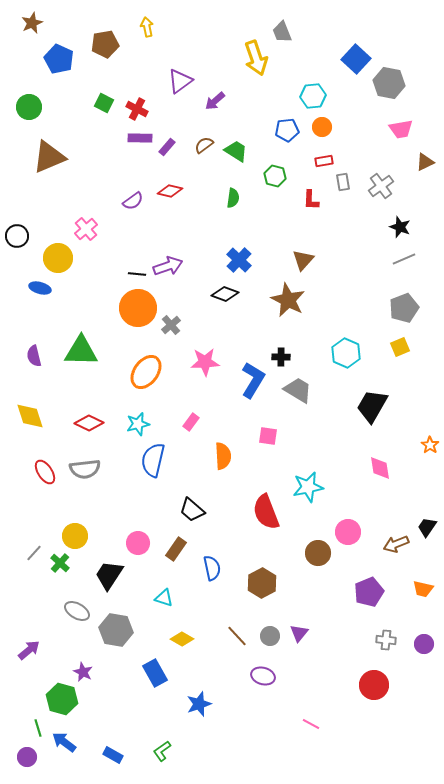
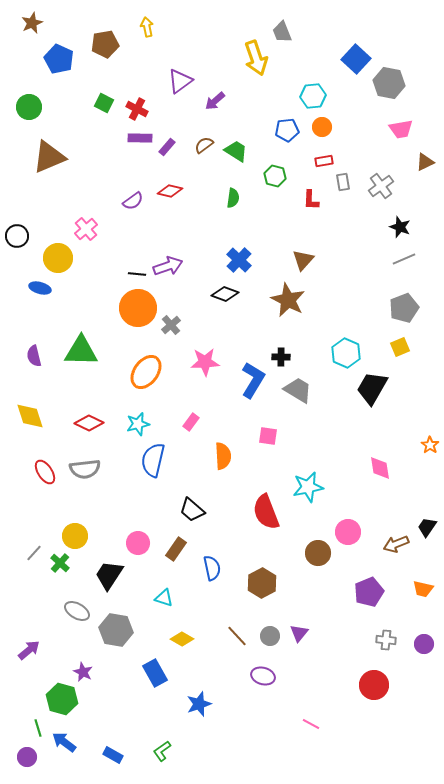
black trapezoid at (372, 406): moved 18 px up
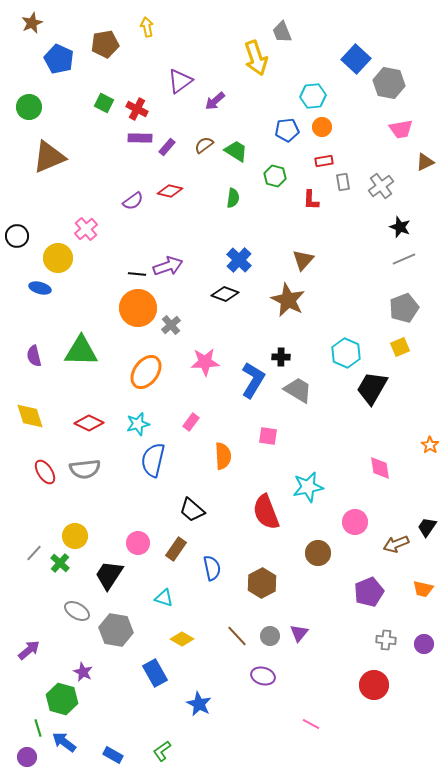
pink circle at (348, 532): moved 7 px right, 10 px up
blue star at (199, 704): rotated 25 degrees counterclockwise
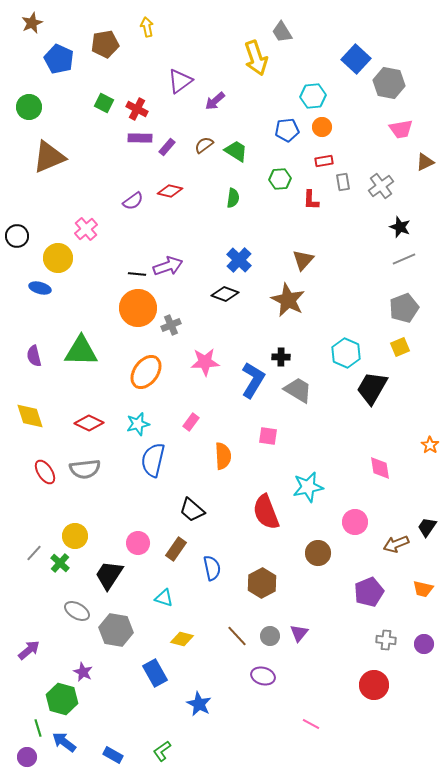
gray trapezoid at (282, 32): rotated 10 degrees counterclockwise
green hexagon at (275, 176): moved 5 px right, 3 px down; rotated 20 degrees counterclockwise
gray cross at (171, 325): rotated 18 degrees clockwise
yellow diamond at (182, 639): rotated 15 degrees counterclockwise
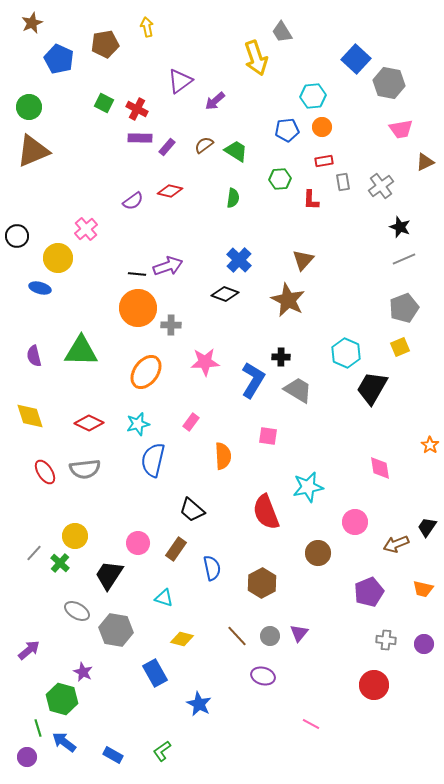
brown triangle at (49, 157): moved 16 px left, 6 px up
gray cross at (171, 325): rotated 24 degrees clockwise
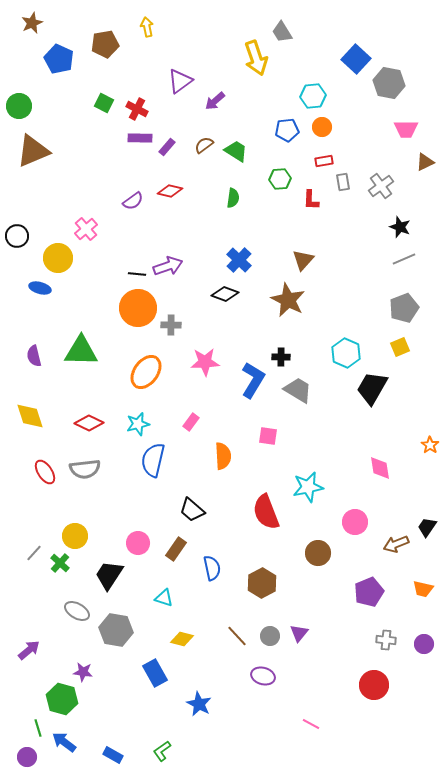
green circle at (29, 107): moved 10 px left, 1 px up
pink trapezoid at (401, 129): moved 5 px right; rotated 10 degrees clockwise
purple star at (83, 672): rotated 18 degrees counterclockwise
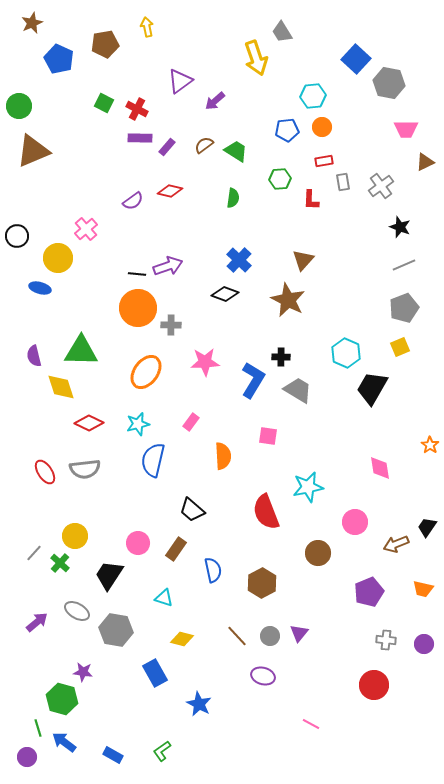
gray line at (404, 259): moved 6 px down
yellow diamond at (30, 416): moved 31 px right, 29 px up
blue semicircle at (212, 568): moved 1 px right, 2 px down
purple arrow at (29, 650): moved 8 px right, 28 px up
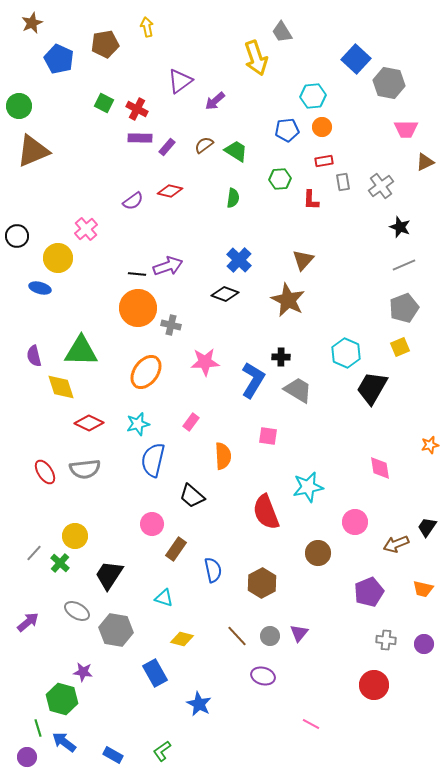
gray cross at (171, 325): rotated 12 degrees clockwise
orange star at (430, 445): rotated 24 degrees clockwise
black trapezoid at (192, 510): moved 14 px up
pink circle at (138, 543): moved 14 px right, 19 px up
purple arrow at (37, 622): moved 9 px left
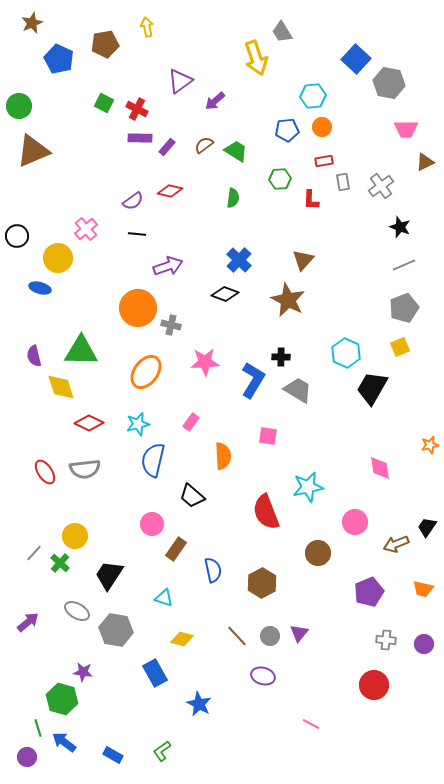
black line at (137, 274): moved 40 px up
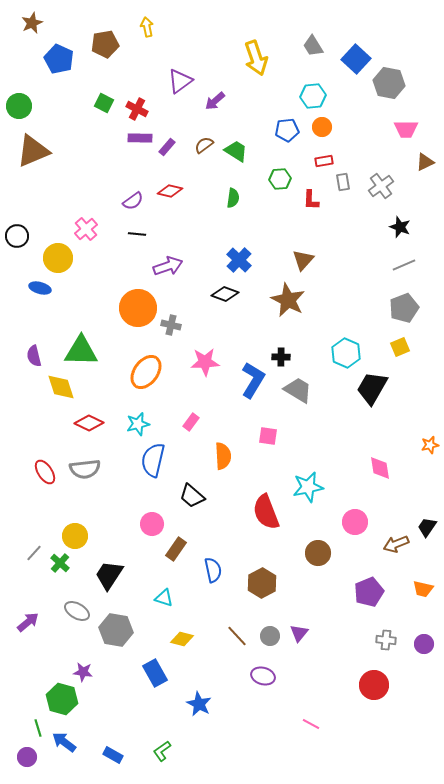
gray trapezoid at (282, 32): moved 31 px right, 14 px down
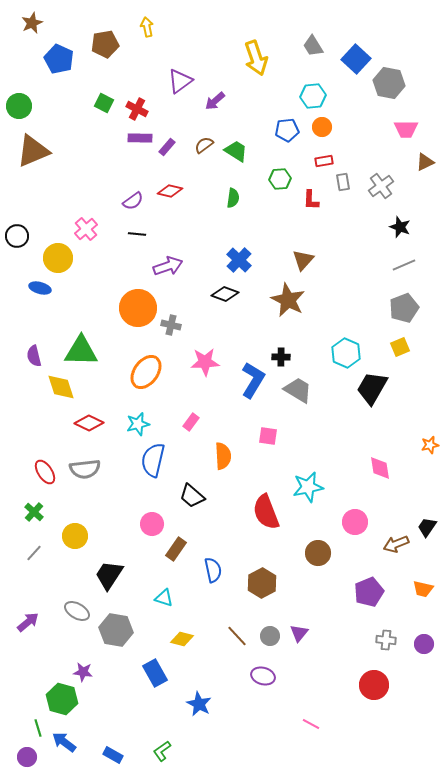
green cross at (60, 563): moved 26 px left, 51 px up
